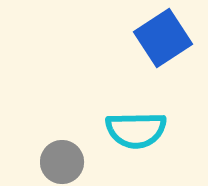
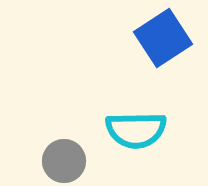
gray circle: moved 2 px right, 1 px up
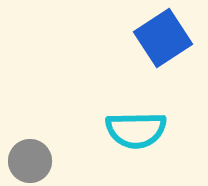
gray circle: moved 34 px left
